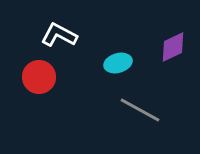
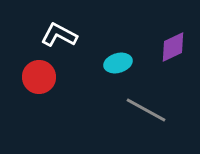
gray line: moved 6 px right
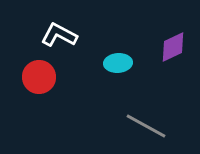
cyan ellipse: rotated 12 degrees clockwise
gray line: moved 16 px down
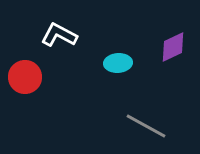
red circle: moved 14 px left
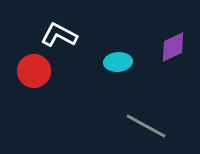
cyan ellipse: moved 1 px up
red circle: moved 9 px right, 6 px up
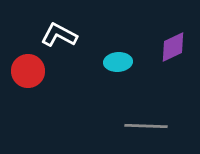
red circle: moved 6 px left
gray line: rotated 27 degrees counterclockwise
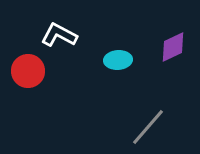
cyan ellipse: moved 2 px up
gray line: moved 2 px right, 1 px down; rotated 51 degrees counterclockwise
